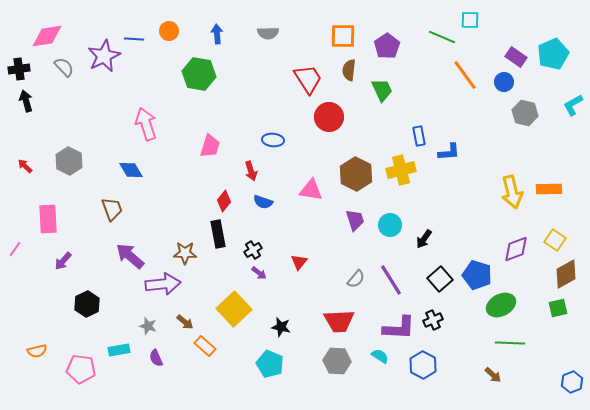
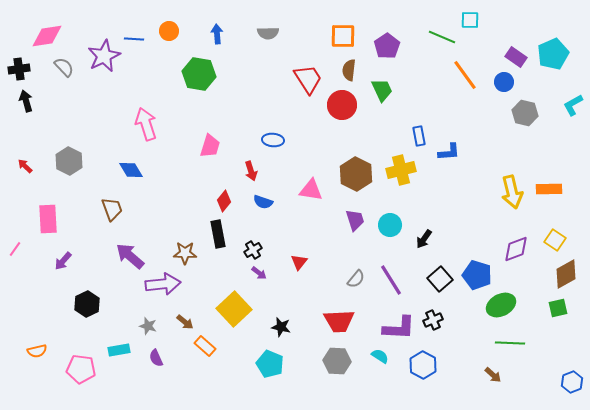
red circle at (329, 117): moved 13 px right, 12 px up
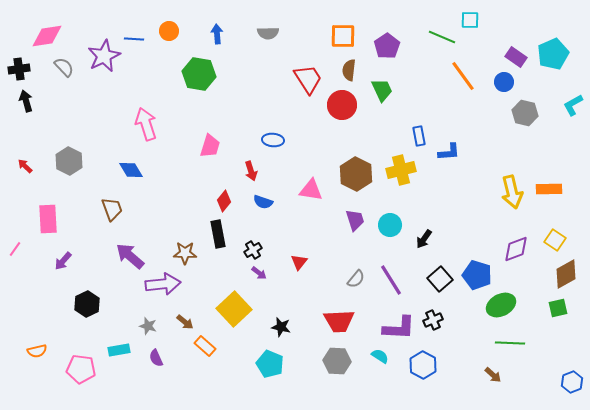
orange line at (465, 75): moved 2 px left, 1 px down
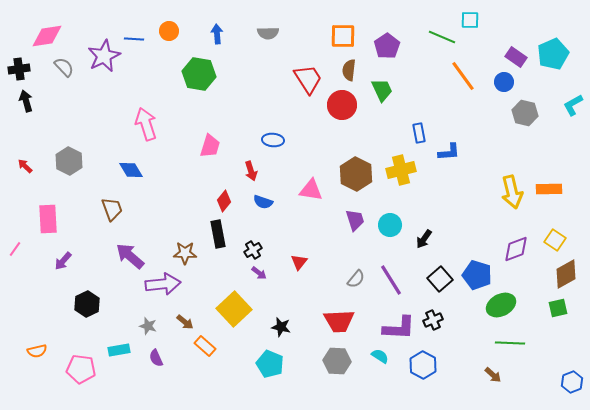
blue rectangle at (419, 136): moved 3 px up
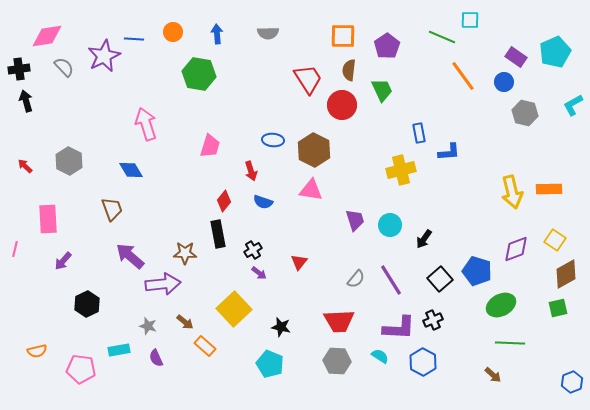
orange circle at (169, 31): moved 4 px right, 1 px down
cyan pentagon at (553, 54): moved 2 px right, 2 px up
brown hexagon at (356, 174): moved 42 px left, 24 px up
pink line at (15, 249): rotated 21 degrees counterclockwise
blue pentagon at (477, 275): moved 4 px up
blue hexagon at (423, 365): moved 3 px up
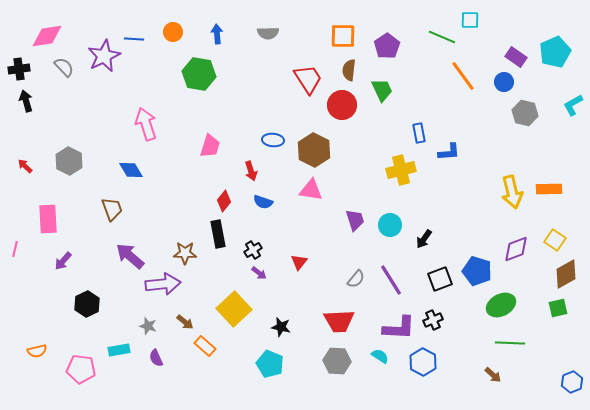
black square at (440, 279): rotated 20 degrees clockwise
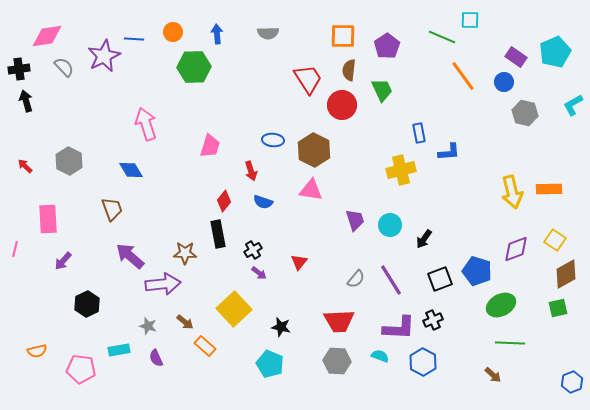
green hexagon at (199, 74): moved 5 px left, 7 px up; rotated 12 degrees counterclockwise
cyan semicircle at (380, 356): rotated 12 degrees counterclockwise
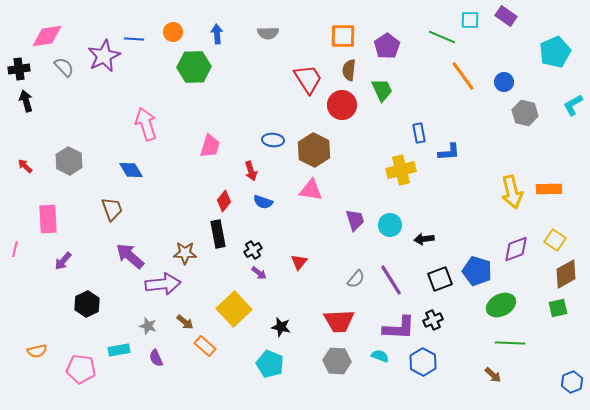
purple rectangle at (516, 57): moved 10 px left, 41 px up
black arrow at (424, 239): rotated 48 degrees clockwise
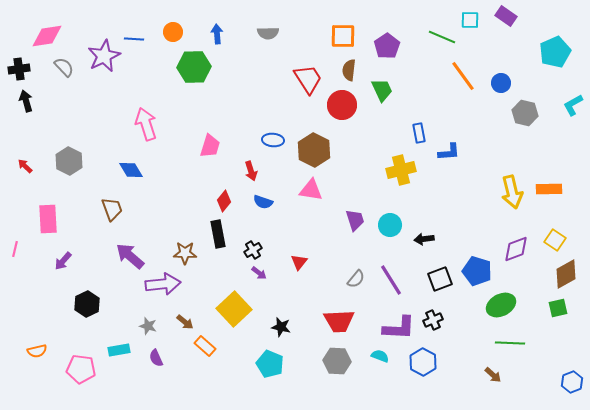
blue circle at (504, 82): moved 3 px left, 1 px down
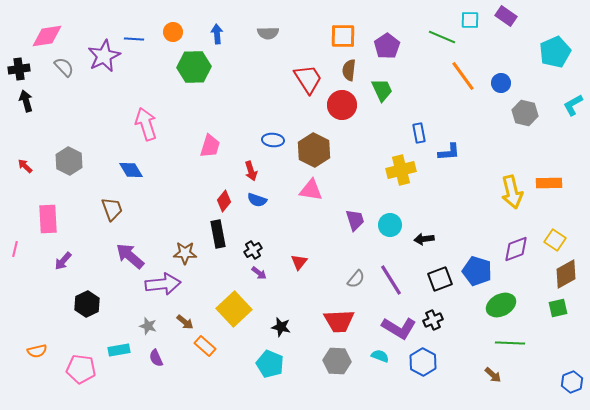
orange rectangle at (549, 189): moved 6 px up
blue semicircle at (263, 202): moved 6 px left, 2 px up
purple L-shape at (399, 328): rotated 28 degrees clockwise
